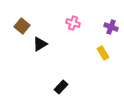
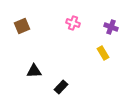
brown square: rotated 28 degrees clockwise
black triangle: moved 6 px left, 27 px down; rotated 28 degrees clockwise
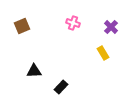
purple cross: rotated 24 degrees clockwise
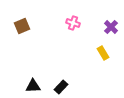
black triangle: moved 1 px left, 15 px down
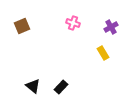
purple cross: rotated 16 degrees clockwise
black triangle: rotated 42 degrees clockwise
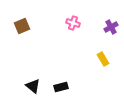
yellow rectangle: moved 6 px down
black rectangle: rotated 32 degrees clockwise
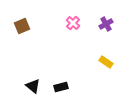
pink cross: rotated 24 degrees clockwise
purple cross: moved 5 px left, 3 px up
yellow rectangle: moved 3 px right, 3 px down; rotated 24 degrees counterclockwise
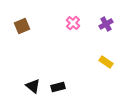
black rectangle: moved 3 px left
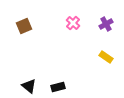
brown square: moved 2 px right
yellow rectangle: moved 5 px up
black triangle: moved 4 px left
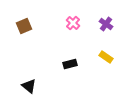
purple cross: rotated 24 degrees counterclockwise
black rectangle: moved 12 px right, 23 px up
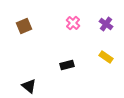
black rectangle: moved 3 px left, 1 px down
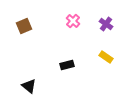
pink cross: moved 2 px up
